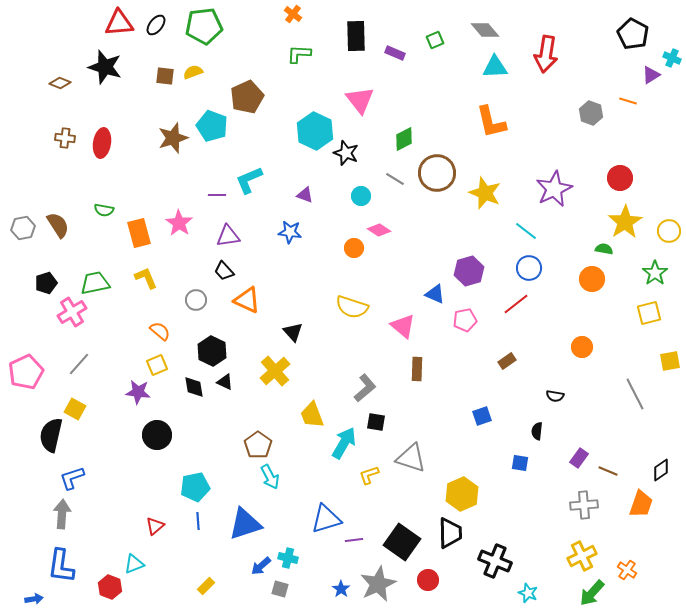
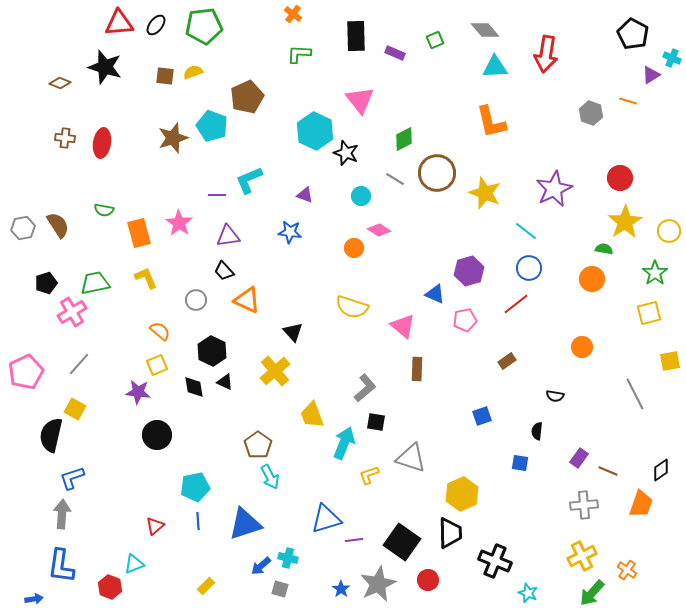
cyan arrow at (344, 443): rotated 8 degrees counterclockwise
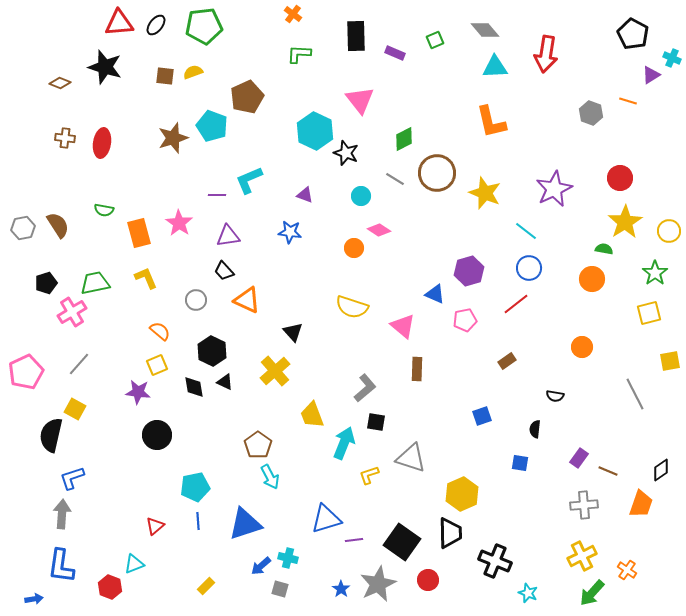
black semicircle at (537, 431): moved 2 px left, 2 px up
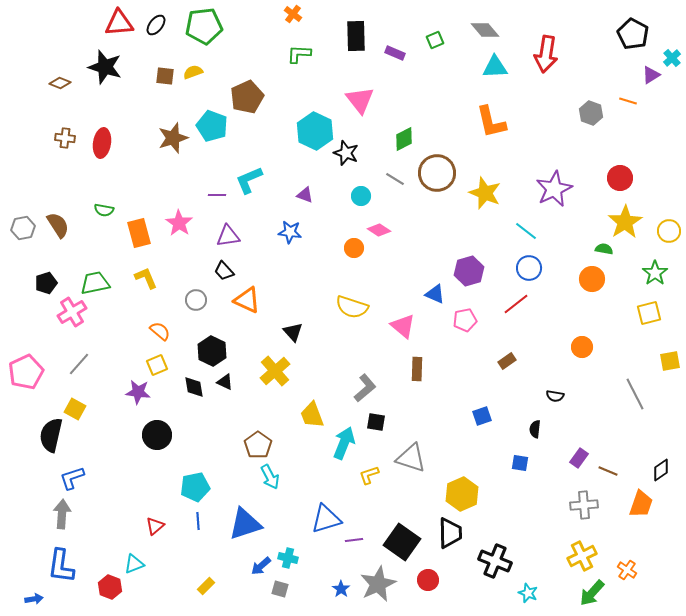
cyan cross at (672, 58): rotated 24 degrees clockwise
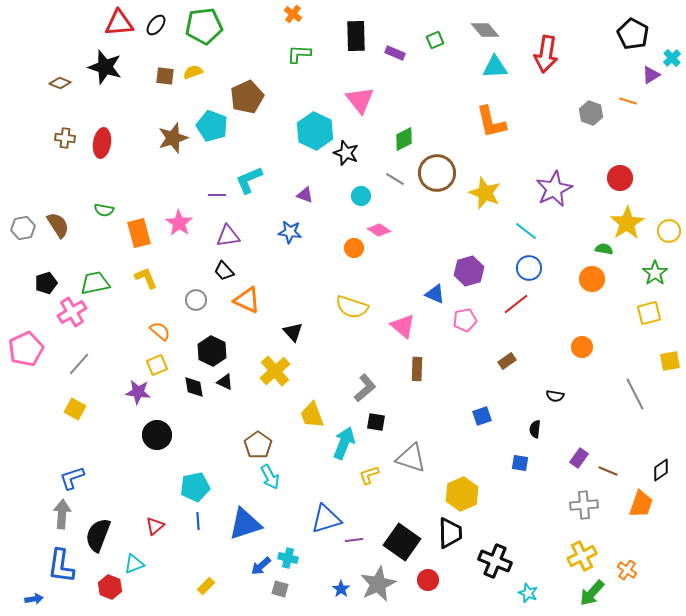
yellow star at (625, 222): moved 2 px right, 1 px down
pink pentagon at (26, 372): moved 23 px up
black semicircle at (51, 435): moved 47 px right, 100 px down; rotated 8 degrees clockwise
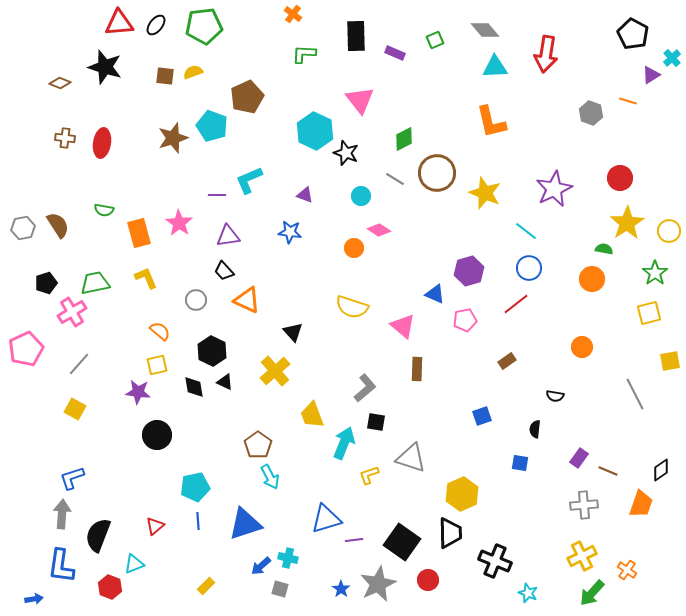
green L-shape at (299, 54): moved 5 px right
yellow square at (157, 365): rotated 10 degrees clockwise
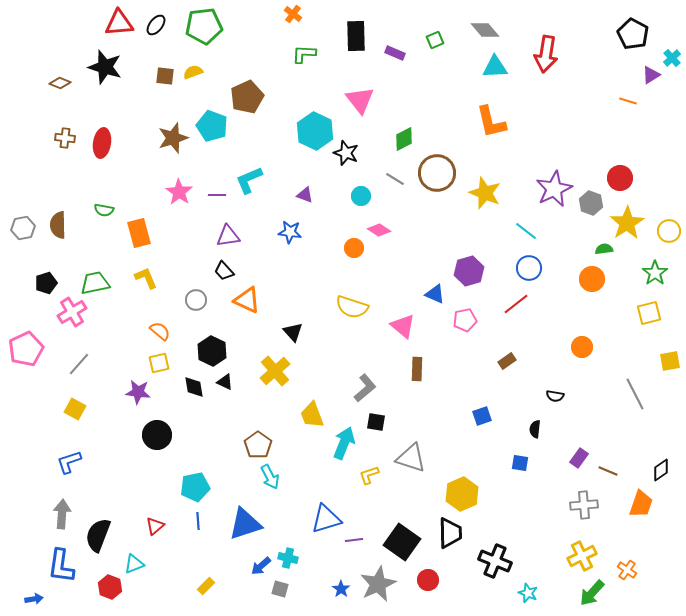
gray hexagon at (591, 113): moved 90 px down
pink star at (179, 223): moved 31 px up
brown semicircle at (58, 225): rotated 148 degrees counterclockwise
green semicircle at (604, 249): rotated 18 degrees counterclockwise
yellow square at (157, 365): moved 2 px right, 2 px up
blue L-shape at (72, 478): moved 3 px left, 16 px up
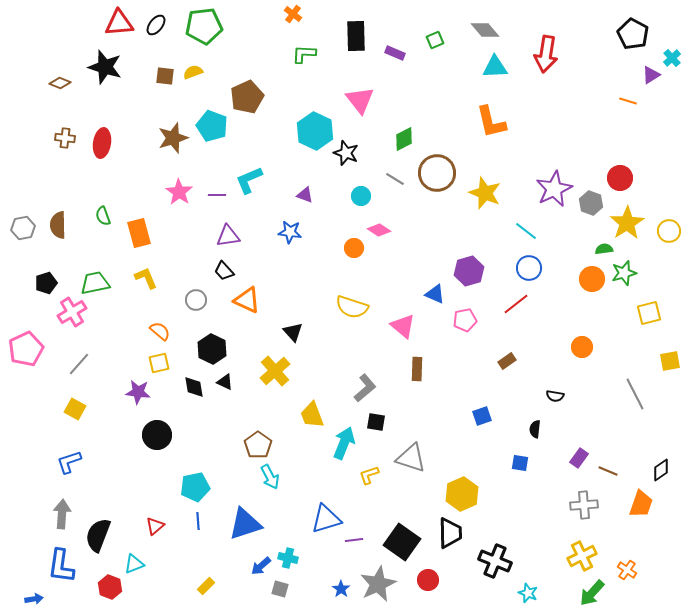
green semicircle at (104, 210): moved 1 px left, 6 px down; rotated 60 degrees clockwise
green star at (655, 273): moved 31 px left; rotated 20 degrees clockwise
black hexagon at (212, 351): moved 2 px up
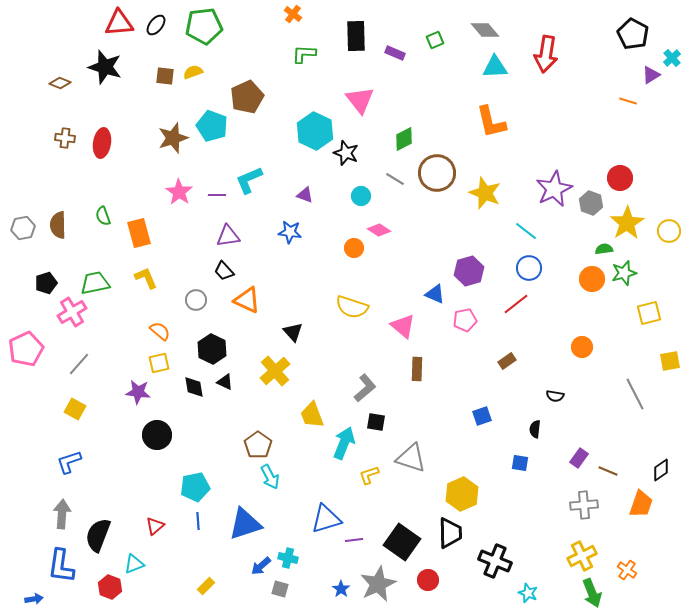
green arrow at (592, 593): rotated 64 degrees counterclockwise
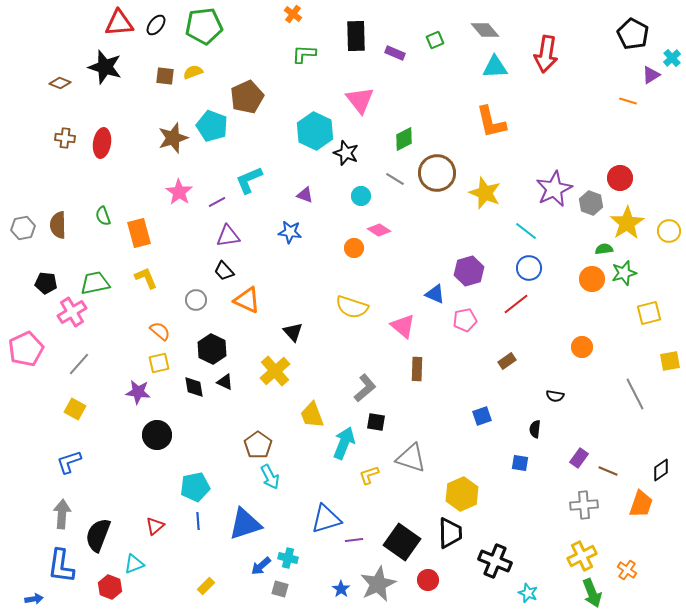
purple line at (217, 195): moved 7 px down; rotated 30 degrees counterclockwise
black pentagon at (46, 283): rotated 25 degrees clockwise
